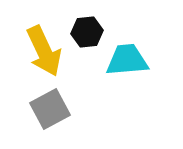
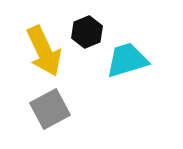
black hexagon: rotated 16 degrees counterclockwise
cyan trapezoid: rotated 12 degrees counterclockwise
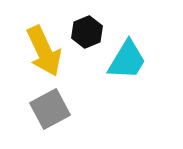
cyan trapezoid: rotated 138 degrees clockwise
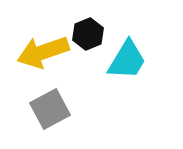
black hexagon: moved 1 px right, 2 px down
yellow arrow: moved 1 px left, 1 px down; rotated 96 degrees clockwise
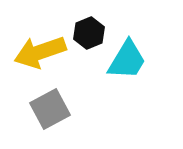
black hexagon: moved 1 px right, 1 px up
yellow arrow: moved 3 px left
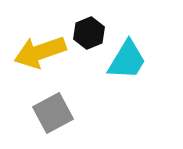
gray square: moved 3 px right, 4 px down
